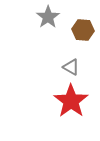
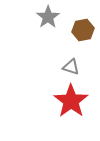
brown hexagon: rotated 15 degrees counterclockwise
gray triangle: rotated 12 degrees counterclockwise
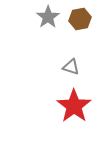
brown hexagon: moved 3 px left, 11 px up
red star: moved 3 px right, 5 px down
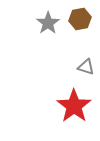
gray star: moved 6 px down
gray triangle: moved 15 px right
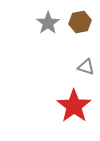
brown hexagon: moved 3 px down
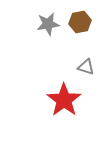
gray star: moved 1 px down; rotated 25 degrees clockwise
red star: moved 10 px left, 6 px up
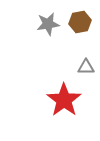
gray triangle: rotated 18 degrees counterclockwise
